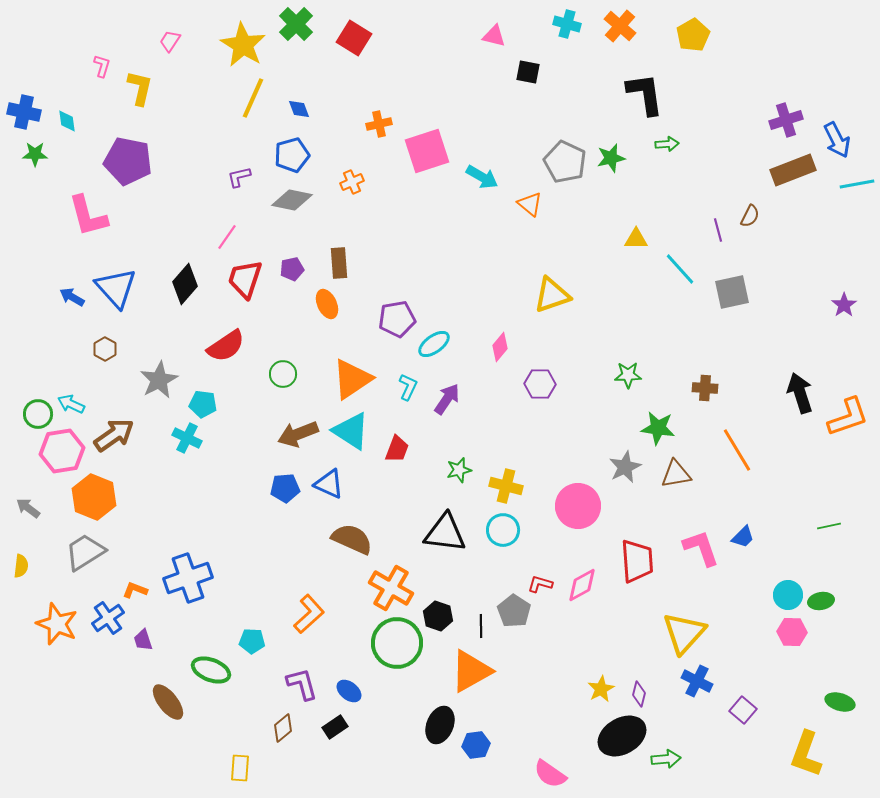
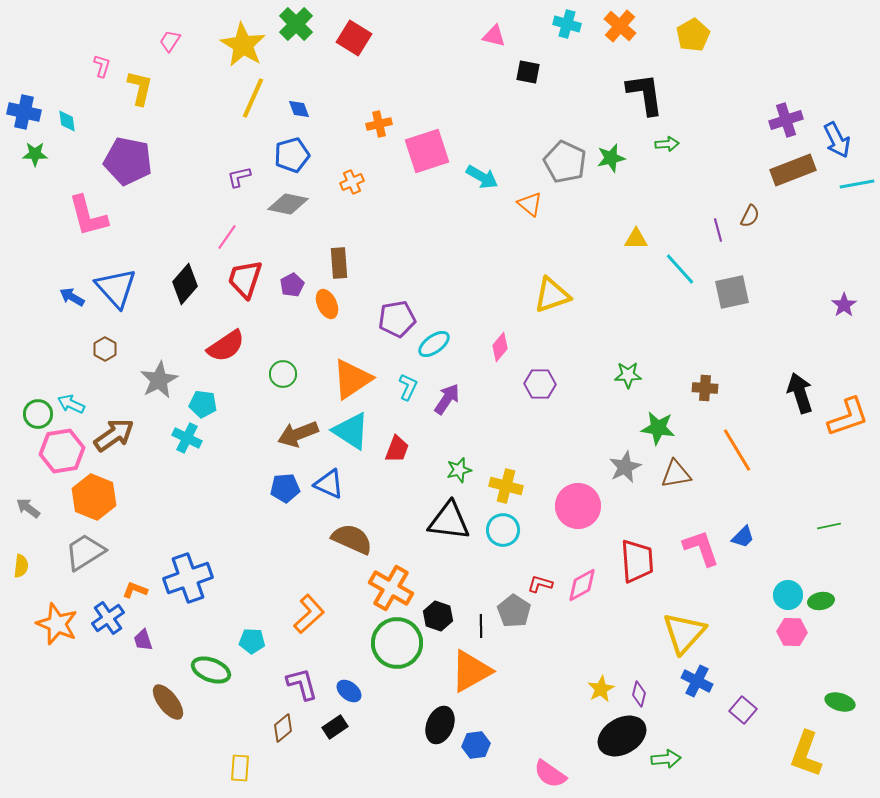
gray diamond at (292, 200): moved 4 px left, 4 px down
purple pentagon at (292, 269): moved 16 px down; rotated 15 degrees counterclockwise
black triangle at (445, 533): moved 4 px right, 12 px up
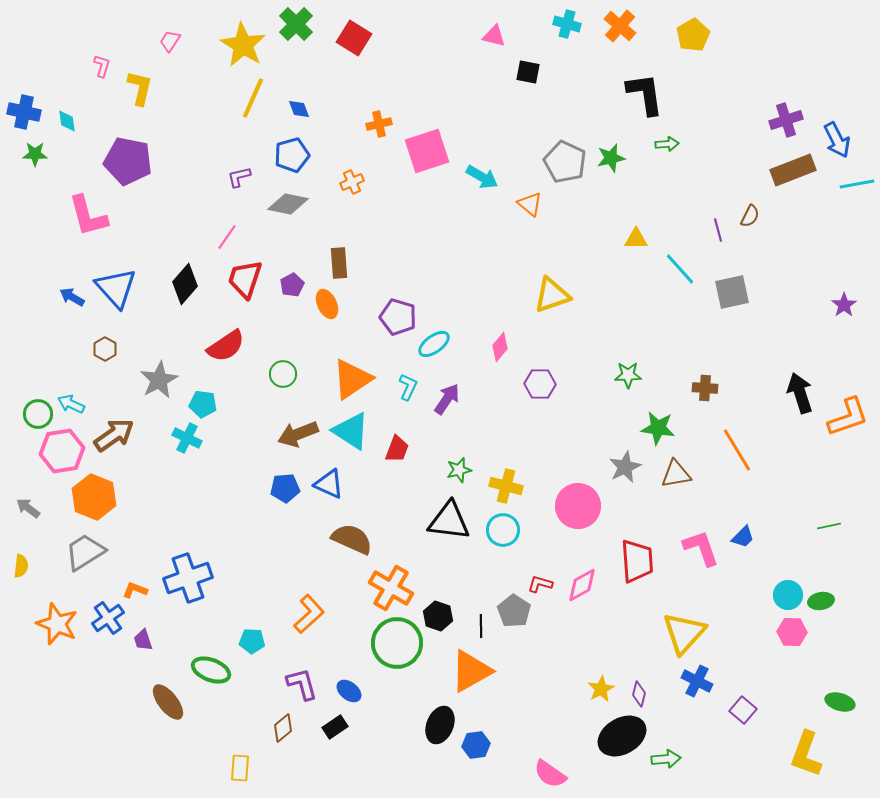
purple pentagon at (397, 319): moved 1 px right, 2 px up; rotated 27 degrees clockwise
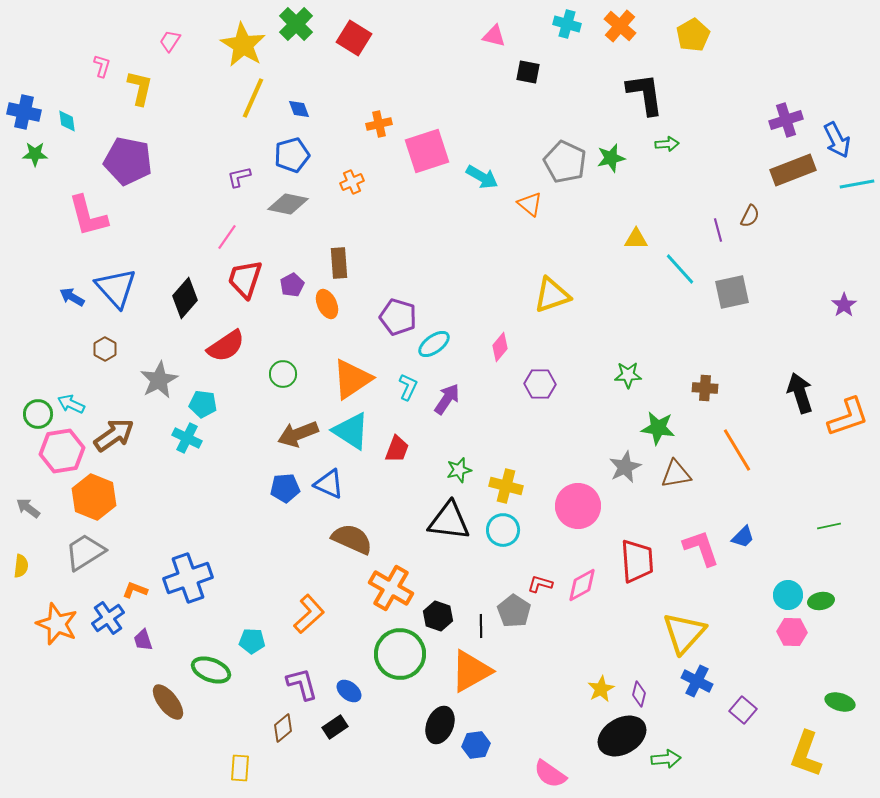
black diamond at (185, 284): moved 14 px down
green circle at (397, 643): moved 3 px right, 11 px down
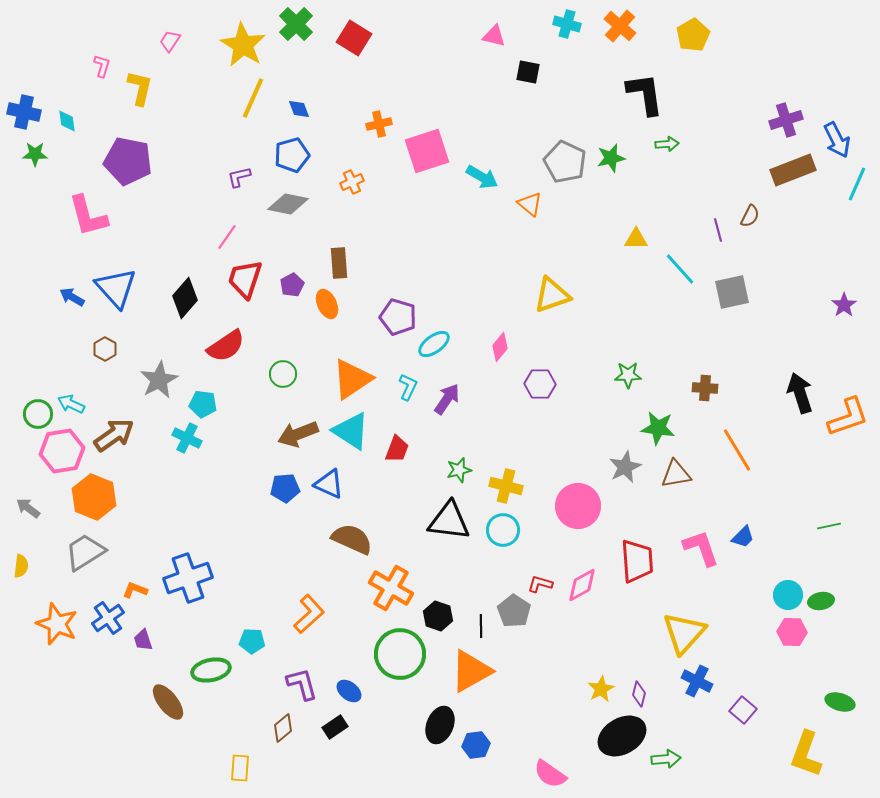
cyan line at (857, 184): rotated 56 degrees counterclockwise
green ellipse at (211, 670): rotated 33 degrees counterclockwise
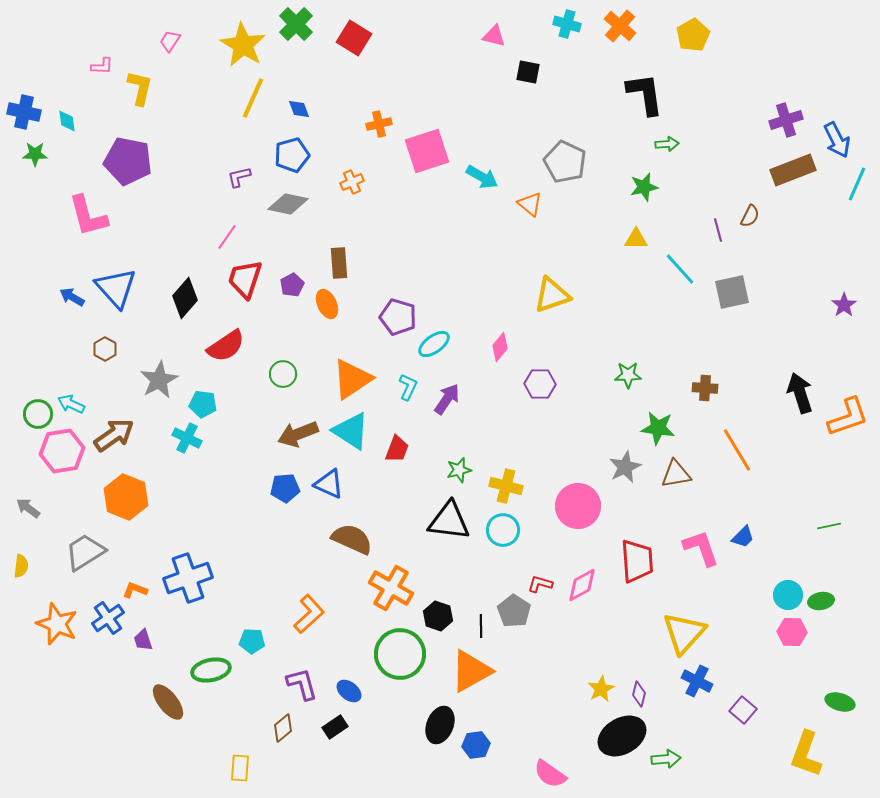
pink L-shape at (102, 66): rotated 75 degrees clockwise
green star at (611, 158): moved 33 px right, 29 px down
orange hexagon at (94, 497): moved 32 px right
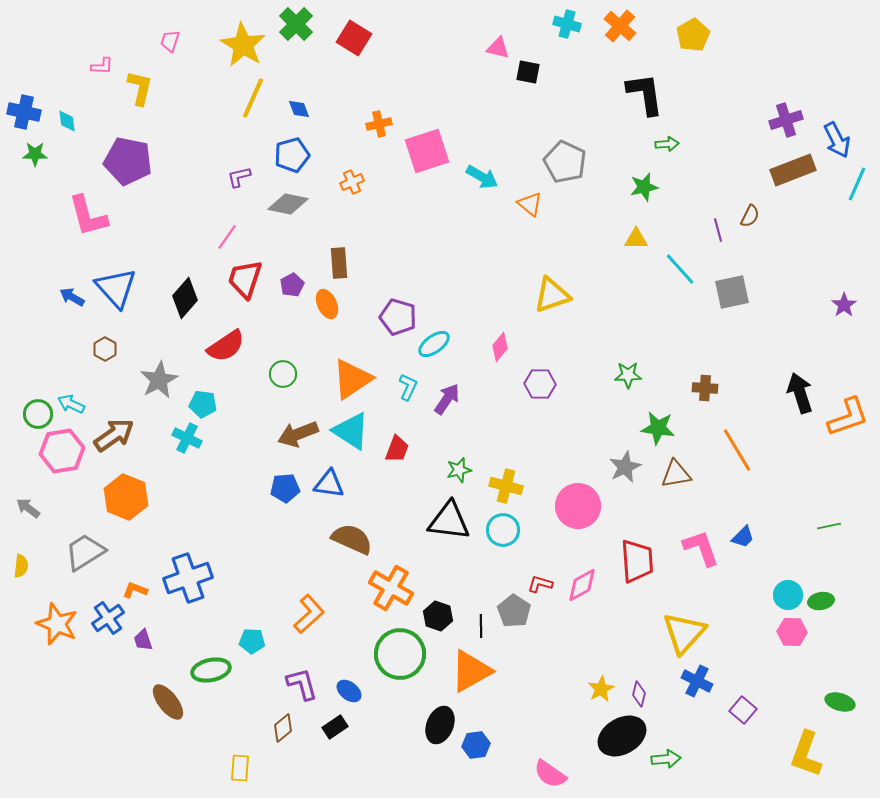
pink triangle at (494, 36): moved 4 px right, 12 px down
pink trapezoid at (170, 41): rotated 15 degrees counterclockwise
blue triangle at (329, 484): rotated 16 degrees counterclockwise
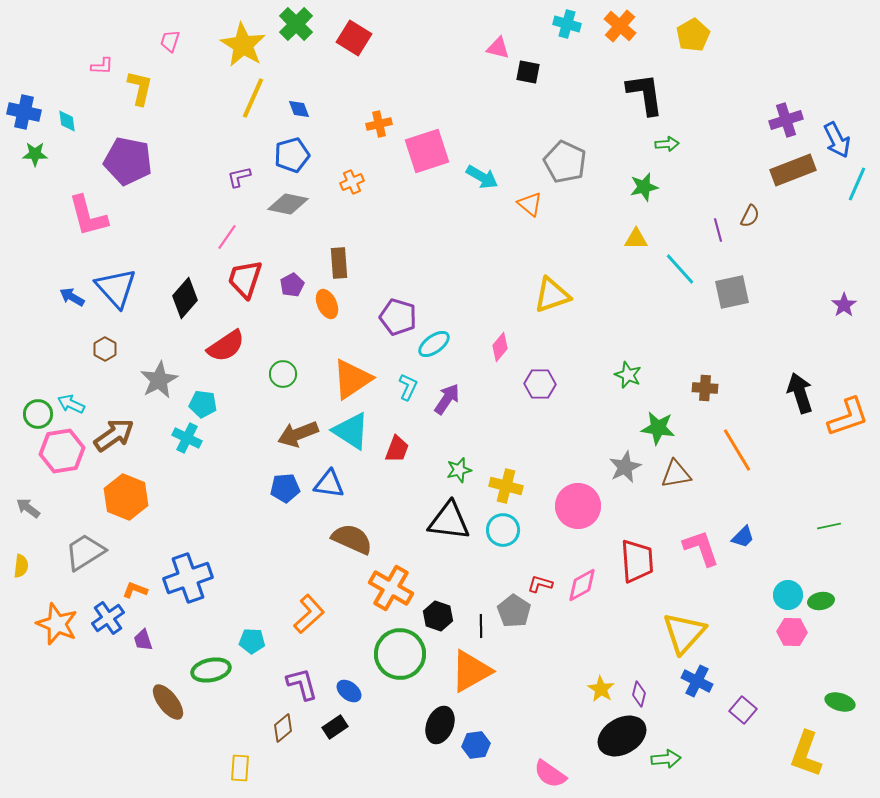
green star at (628, 375): rotated 24 degrees clockwise
yellow star at (601, 689): rotated 12 degrees counterclockwise
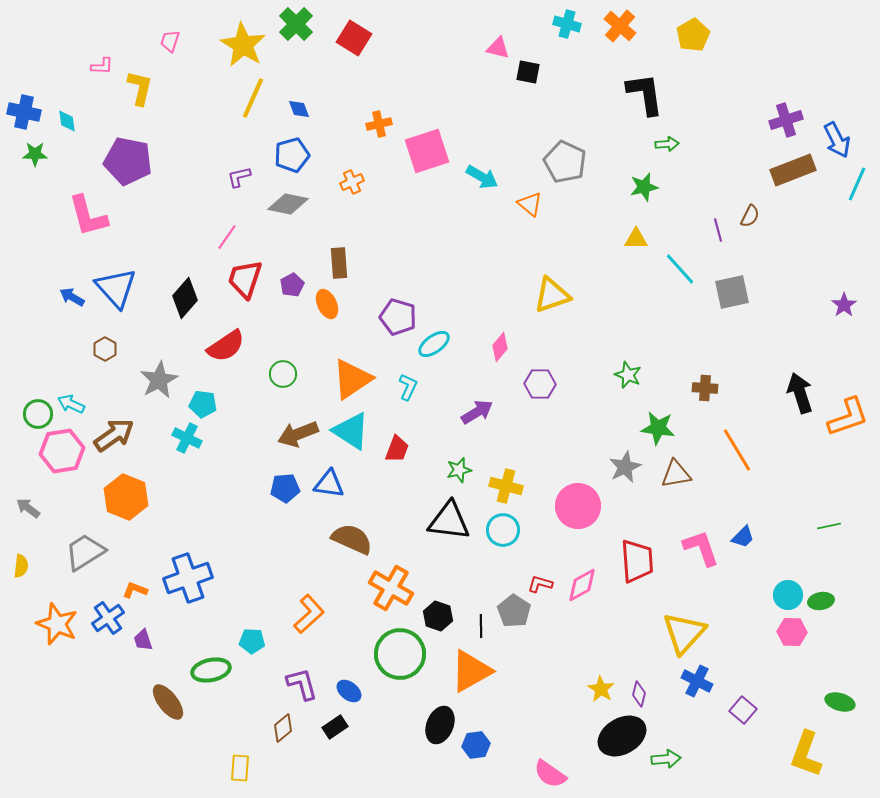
purple arrow at (447, 399): moved 30 px right, 13 px down; rotated 24 degrees clockwise
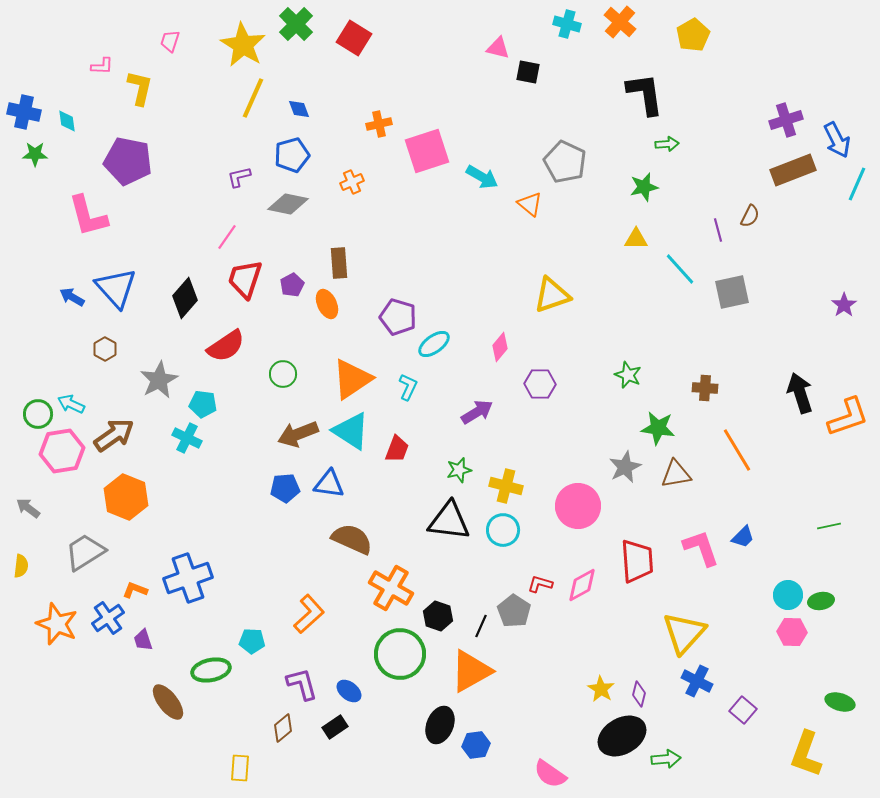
orange cross at (620, 26): moved 4 px up
black line at (481, 626): rotated 25 degrees clockwise
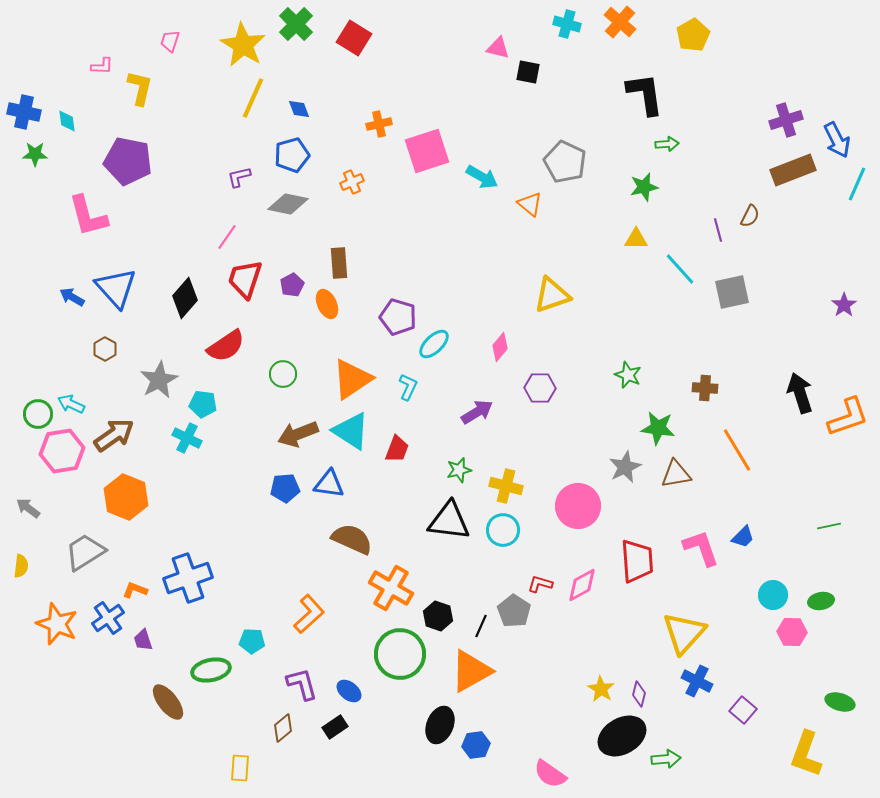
cyan ellipse at (434, 344): rotated 8 degrees counterclockwise
purple hexagon at (540, 384): moved 4 px down
cyan circle at (788, 595): moved 15 px left
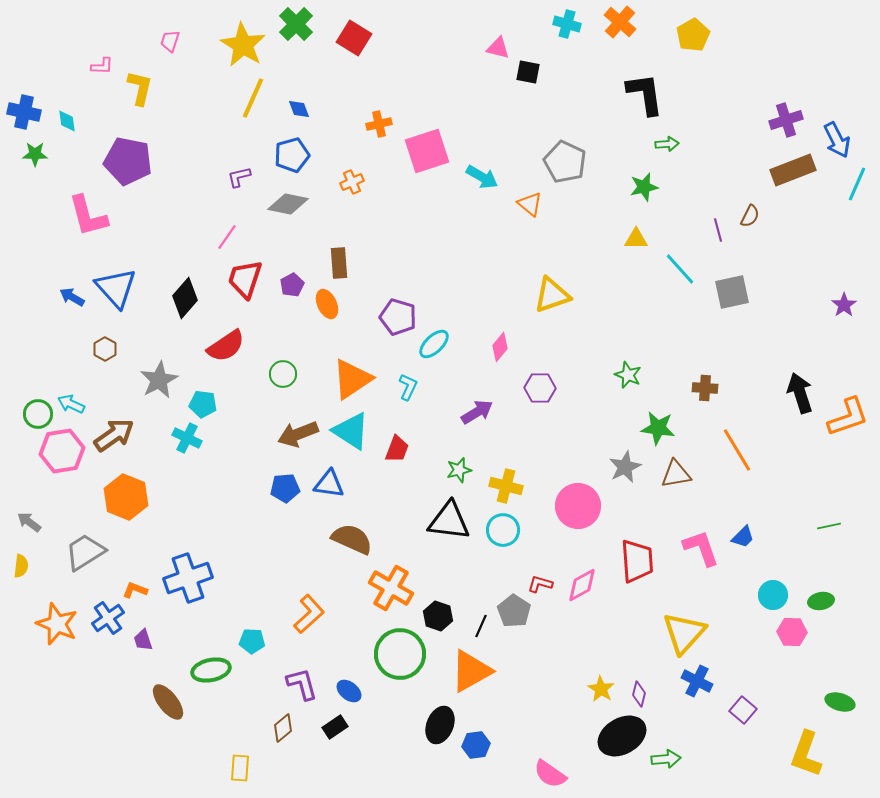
gray arrow at (28, 508): moved 1 px right, 14 px down
